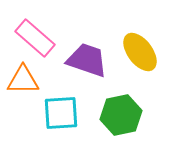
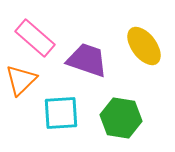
yellow ellipse: moved 4 px right, 6 px up
orange triangle: moved 2 px left; rotated 44 degrees counterclockwise
green hexagon: moved 3 px down; rotated 21 degrees clockwise
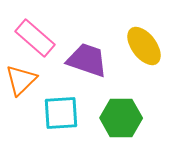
green hexagon: rotated 9 degrees counterclockwise
